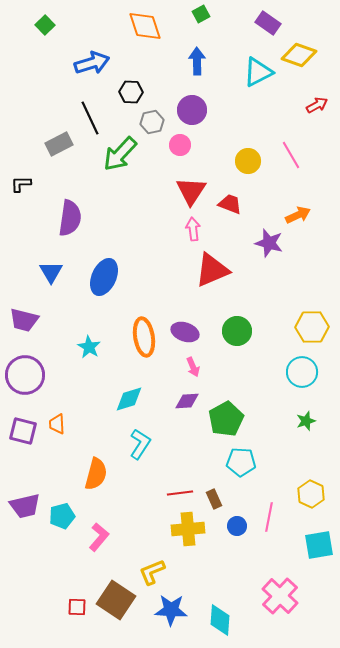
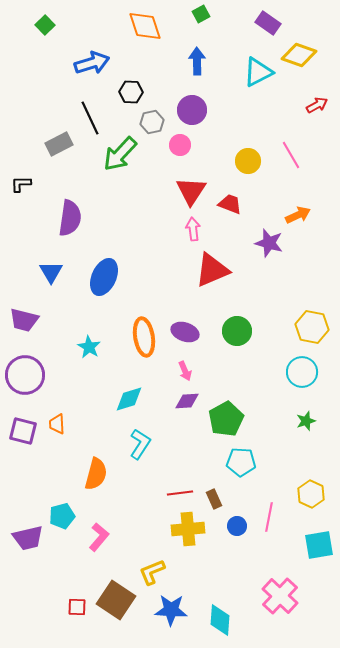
yellow hexagon at (312, 327): rotated 12 degrees clockwise
pink arrow at (193, 367): moved 8 px left, 4 px down
purple trapezoid at (25, 506): moved 3 px right, 32 px down
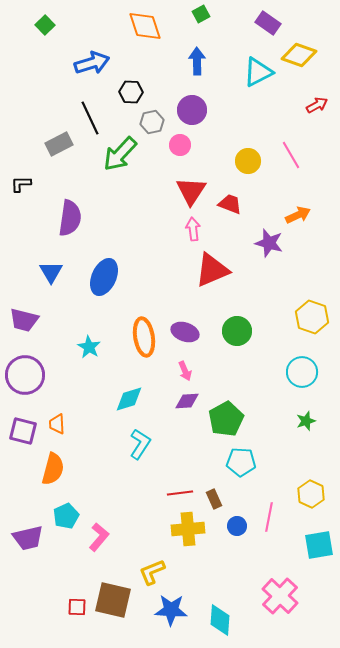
yellow hexagon at (312, 327): moved 10 px up; rotated 8 degrees clockwise
orange semicircle at (96, 474): moved 43 px left, 5 px up
cyan pentagon at (62, 516): moved 4 px right; rotated 10 degrees counterclockwise
brown square at (116, 600): moved 3 px left; rotated 21 degrees counterclockwise
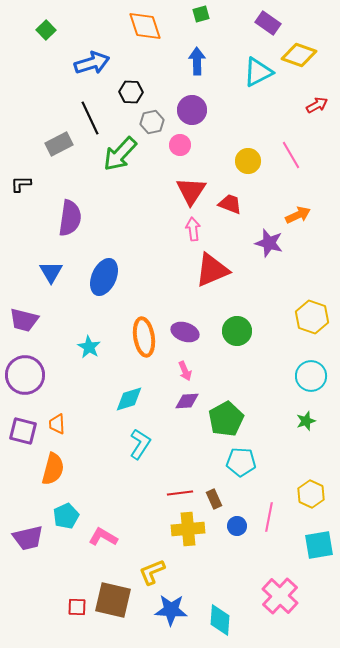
green square at (201, 14): rotated 12 degrees clockwise
green square at (45, 25): moved 1 px right, 5 px down
cyan circle at (302, 372): moved 9 px right, 4 px down
pink L-shape at (99, 537): moved 4 px right; rotated 100 degrees counterclockwise
